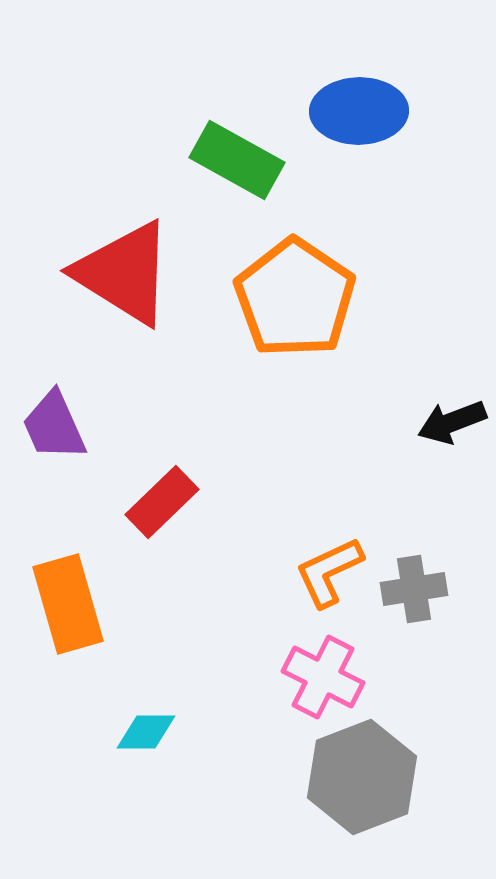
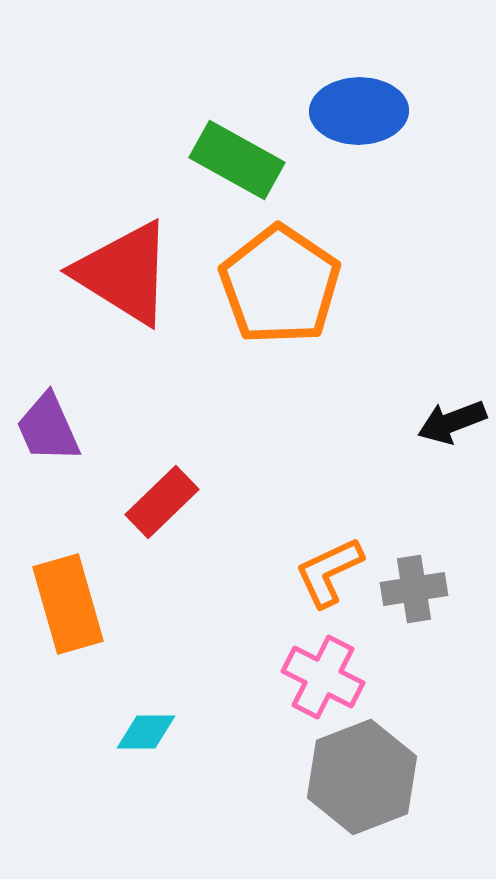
orange pentagon: moved 15 px left, 13 px up
purple trapezoid: moved 6 px left, 2 px down
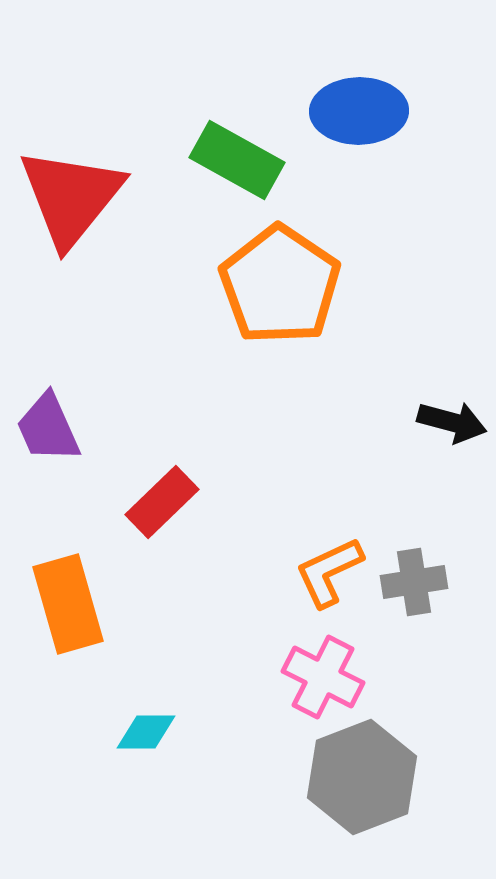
red triangle: moved 53 px left, 76 px up; rotated 37 degrees clockwise
black arrow: rotated 144 degrees counterclockwise
gray cross: moved 7 px up
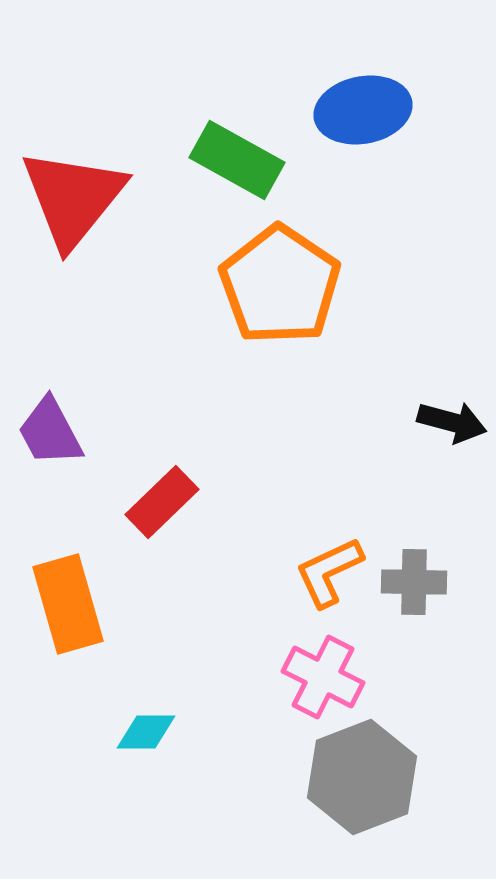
blue ellipse: moved 4 px right, 1 px up; rotated 10 degrees counterclockwise
red triangle: moved 2 px right, 1 px down
purple trapezoid: moved 2 px right, 4 px down; rotated 4 degrees counterclockwise
gray cross: rotated 10 degrees clockwise
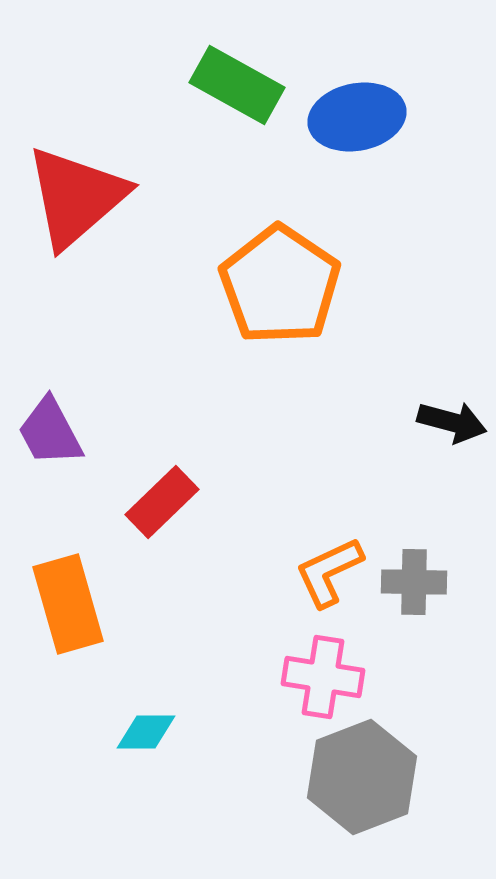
blue ellipse: moved 6 px left, 7 px down
green rectangle: moved 75 px up
red triangle: moved 3 px right, 1 px up; rotated 10 degrees clockwise
pink cross: rotated 18 degrees counterclockwise
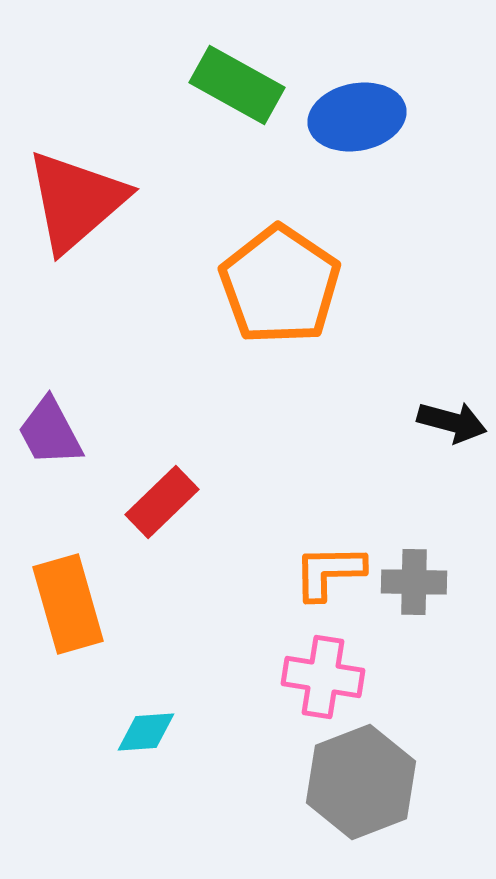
red triangle: moved 4 px down
orange L-shape: rotated 24 degrees clockwise
cyan diamond: rotated 4 degrees counterclockwise
gray hexagon: moved 1 px left, 5 px down
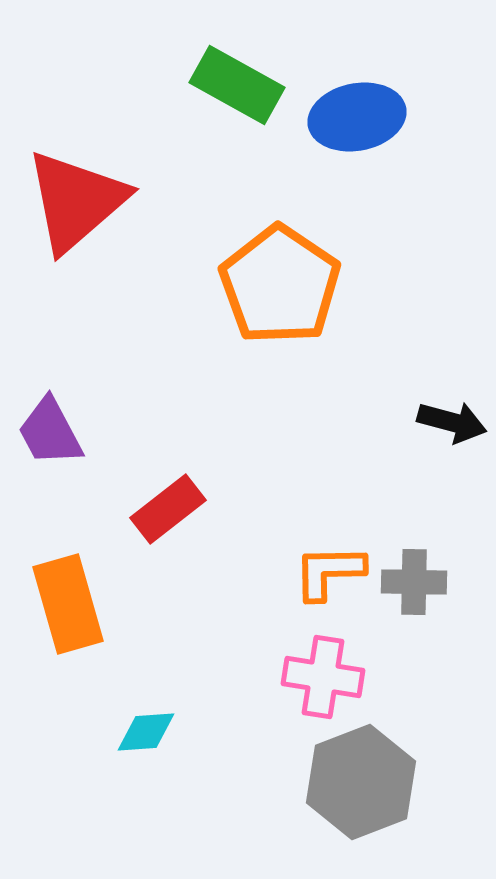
red rectangle: moved 6 px right, 7 px down; rotated 6 degrees clockwise
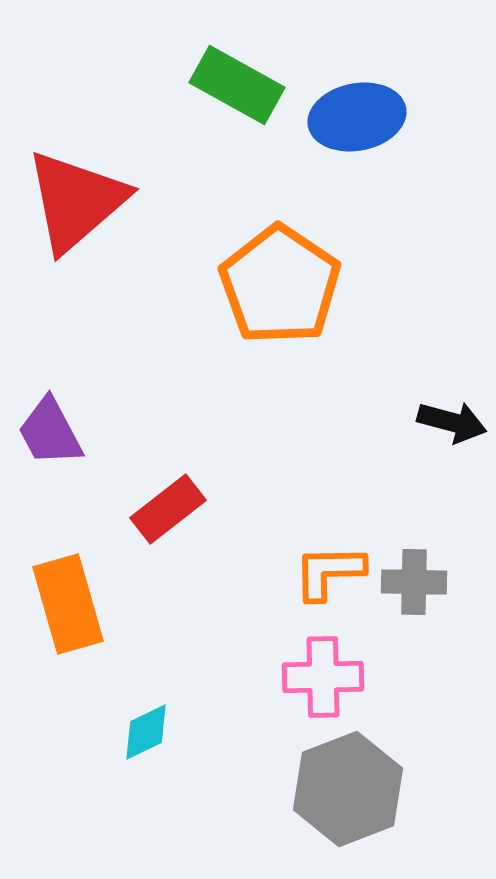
pink cross: rotated 10 degrees counterclockwise
cyan diamond: rotated 22 degrees counterclockwise
gray hexagon: moved 13 px left, 7 px down
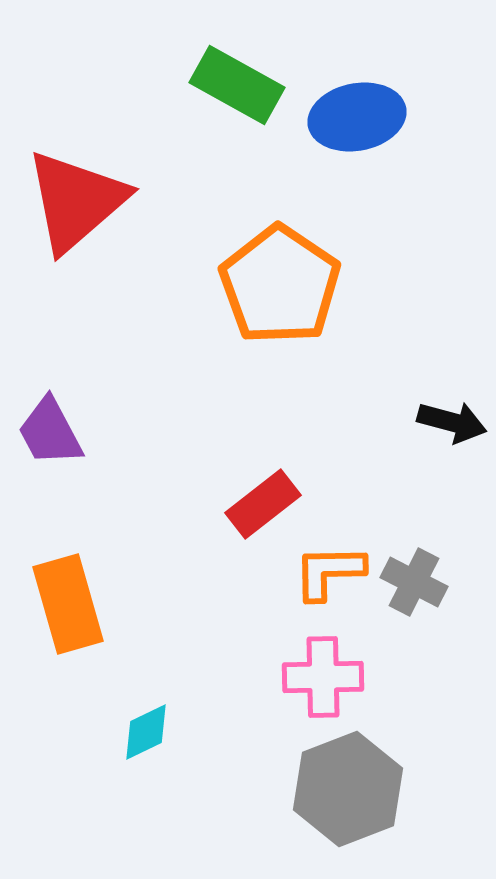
red rectangle: moved 95 px right, 5 px up
gray cross: rotated 26 degrees clockwise
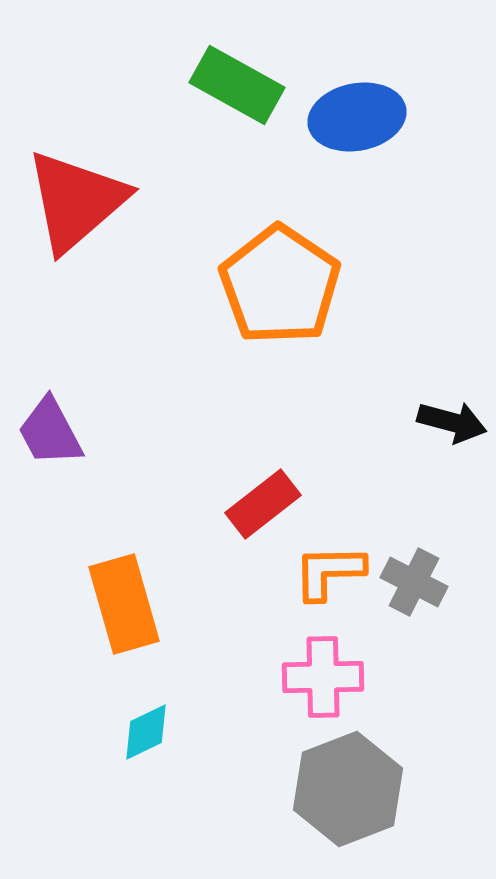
orange rectangle: moved 56 px right
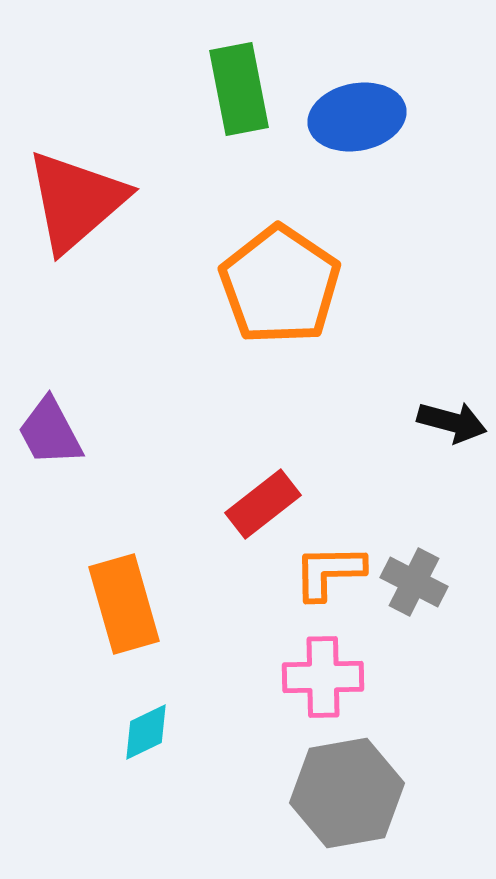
green rectangle: moved 2 px right, 4 px down; rotated 50 degrees clockwise
gray hexagon: moved 1 px left, 4 px down; rotated 11 degrees clockwise
